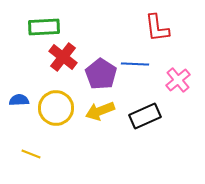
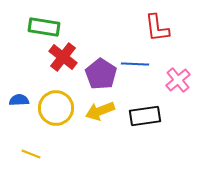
green rectangle: rotated 12 degrees clockwise
black rectangle: rotated 16 degrees clockwise
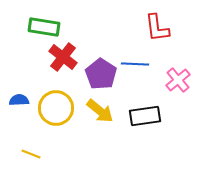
yellow arrow: rotated 120 degrees counterclockwise
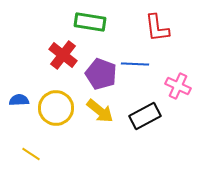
green rectangle: moved 46 px right, 5 px up
red cross: moved 2 px up
purple pentagon: rotated 12 degrees counterclockwise
pink cross: moved 6 px down; rotated 25 degrees counterclockwise
black rectangle: rotated 20 degrees counterclockwise
yellow line: rotated 12 degrees clockwise
